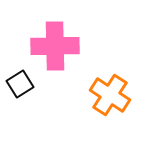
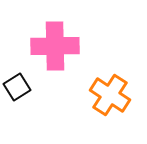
black square: moved 3 px left, 3 px down
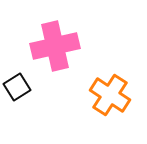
pink cross: rotated 12 degrees counterclockwise
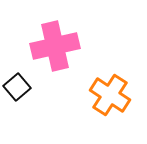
black square: rotated 8 degrees counterclockwise
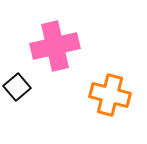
orange cross: rotated 18 degrees counterclockwise
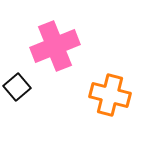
pink cross: rotated 9 degrees counterclockwise
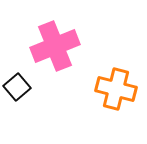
orange cross: moved 6 px right, 6 px up
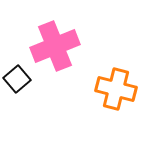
black square: moved 8 px up
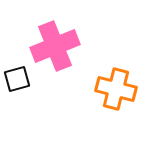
black square: rotated 24 degrees clockwise
